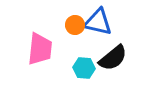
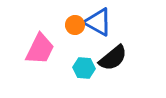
blue triangle: rotated 16 degrees clockwise
pink trapezoid: rotated 20 degrees clockwise
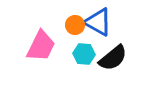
pink trapezoid: moved 1 px right, 3 px up
cyan hexagon: moved 14 px up
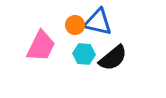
blue triangle: rotated 16 degrees counterclockwise
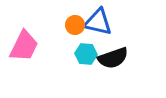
pink trapezoid: moved 17 px left
cyan hexagon: moved 2 px right
black semicircle: rotated 20 degrees clockwise
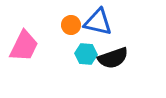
orange circle: moved 4 px left
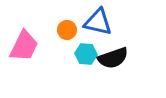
orange circle: moved 4 px left, 5 px down
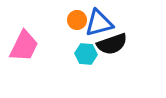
blue triangle: moved 1 px right, 1 px down; rotated 28 degrees counterclockwise
orange circle: moved 10 px right, 10 px up
black semicircle: moved 1 px left, 14 px up
